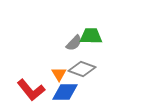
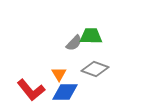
gray diamond: moved 13 px right
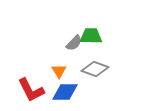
orange triangle: moved 3 px up
red L-shape: rotated 12 degrees clockwise
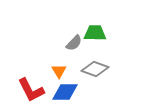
green trapezoid: moved 4 px right, 3 px up
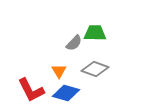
blue diamond: moved 1 px right, 1 px down; rotated 16 degrees clockwise
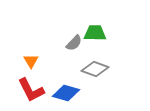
orange triangle: moved 28 px left, 10 px up
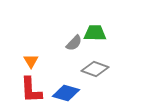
red L-shape: rotated 24 degrees clockwise
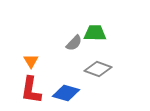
gray diamond: moved 3 px right
red L-shape: rotated 12 degrees clockwise
